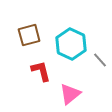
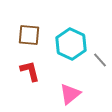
brown square: rotated 20 degrees clockwise
red L-shape: moved 11 px left
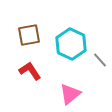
brown square: rotated 15 degrees counterclockwise
red L-shape: rotated 20 degrees counterclockwise
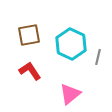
gray line: moved 2 px left, 3 px up; rotated 56 degrees clockwise
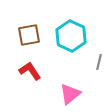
cyan hexagon: moved 8 px up
gray line: moved 1 px right, 5 px down
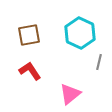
cyan hexagon: moved 9 px right, 3 px up
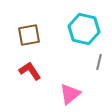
cyan hexagon: moved 4 px right, 4 px up; rotated 12 degrees counterclockwise
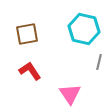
brown square: moved 2 px left, 1 px up
pink triangle: rotated 25 degrees counterclockwise
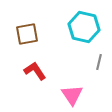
cyan hexagon: moved 2 px up
red L-shape: moved 5 px right
pink triangle: moved 2 px right, 1 px down
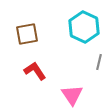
cyan hexagon: rotated 12 degrees clockwise
